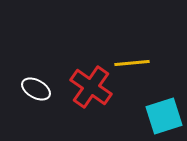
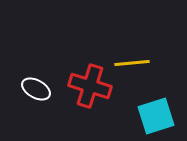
red cross: moved 1 px left, 1 px up; rotated 18 degrees counterclockwise
cyan square: moved 8 px left
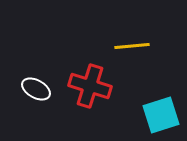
yellow line: moved 17 px up
cyan square: moved 5 px right, 1 px up
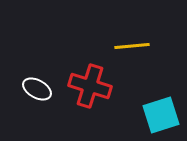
white ellipse: moved 1 px right
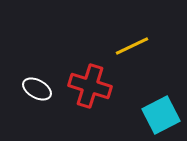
yellow line: rotated 20 degrees counterclockwise
cyan square: rotated 9 degrees counterclockwise
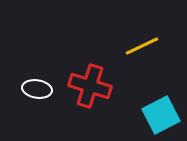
yellow line: moved 10 px right
white ellipse: rotated 20 degrees counterclockwise
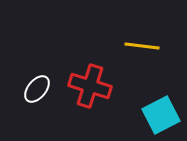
yellow line: rotated 32 degrees clockwise
white ellipse: rotated 60 degrees counterclockwise
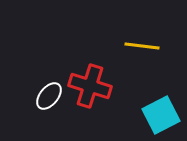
white ellipse: moved 12 px right, 7 px down
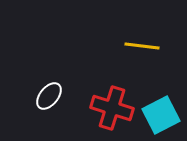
red cross: moved 22 px right, 22 px down
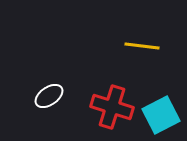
white ellipse: rotated 16 degrees clockwise
red cross: moved 1 px up
